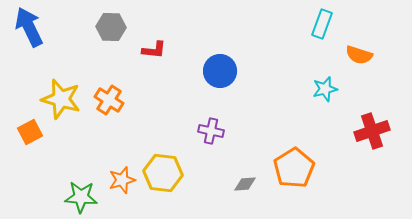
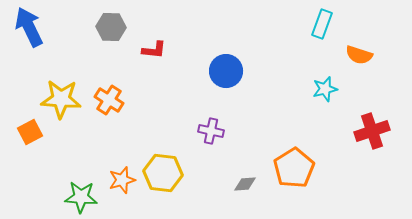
blue circle: moved 6 px right
yellow star: rotated 12 degrees counterclockwise
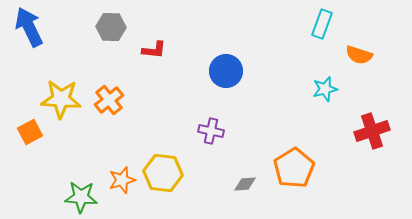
orange cross: rotated 20 degrees clockwise
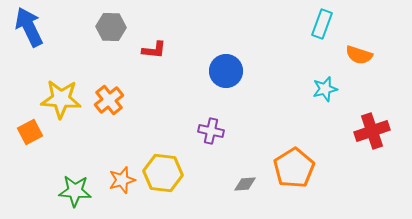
green star: moved 6 px left, 6 px up
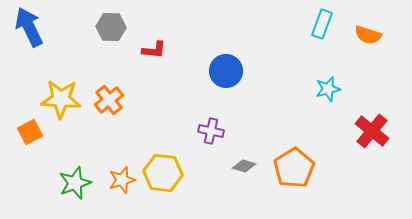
orange semicircle: moved 9 px right, 20 px up
cyan star: moved 3 px right
red cross: rotated 32 degrees counterclockwise
gray diamond: moved 1 px left, 18 px up; rotated 20 degrees clockwise
green star: moved 8 px up; rotated 24 degrees counterclockwise
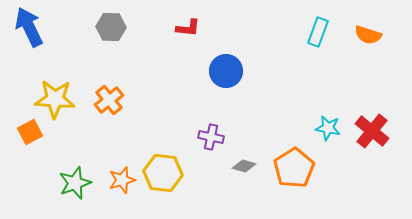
cyan rectangle: moved 4 px left, 8 px down
red L-shape: moved 34 px right, 22 px up
cyan star: moved 39 px down; rotated 25 degrees clockwise
yellow star: moved 6 px left
purple cross: moved 6 px down
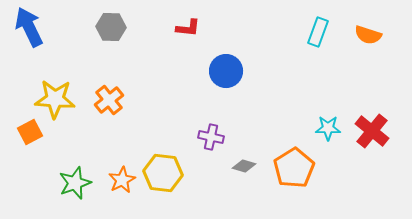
cyan star: rotated 10 degrees counterclockwise
orange star: rotated 12 degrees counterclockwise
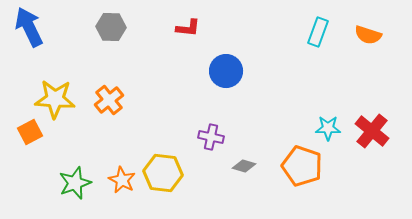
orange pentagon: moved 8 px right, 2 px up; rotated 21 degrees counterclockwise
orange star: rotated 16 degrees counterclockwise
